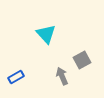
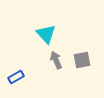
gray square: rotated 18 degrees clockwise
gray arrow: moved 6 px left, 16 px up
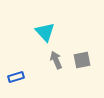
cyan triangle: moved 1 px left, 2 px up
blue rectangle: rotated 14 degrees clockwise
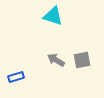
cyan triangle: moved 8 px right, 16 px up; rotated 30 degrees counterclockwise
gray arrow: rotated 36 degrees counterclockwise
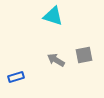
gray square: moved 2 px right, 5 px up
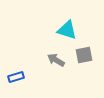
cyan triangle: moved 14 px right, 14 px down
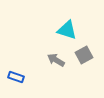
gray square: rotated 18 degrees counterclockwise
blue rectangle: rotated 35 degrees clockwise
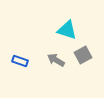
gray square: moved 1 px left
blue rectangle: moved 4 px right, 16 px up
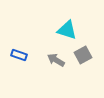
blue rectangle: moved 1 px left, 6 px up
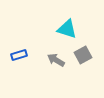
cyan triangle: moved 1 px up
blue rectangle: rotated 35 degrees counterclockwise
